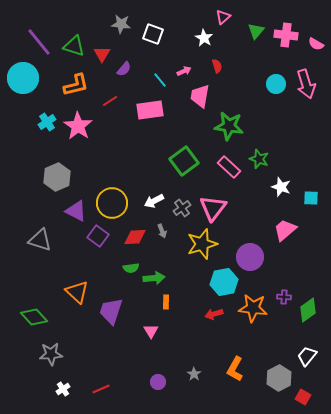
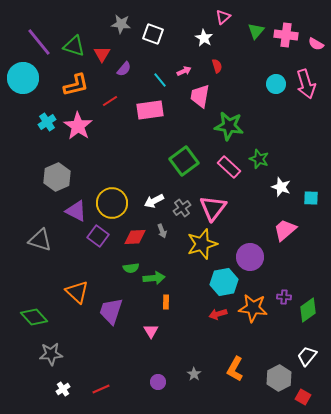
red arrow at (214, 314): moved 4 px right
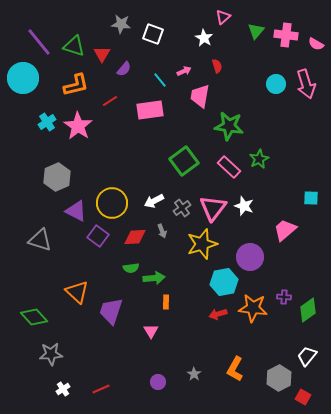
green star at (259, 159): rotated 24 degrees clockwise
white star at (281, 187): moved 37 px left, 19 px down
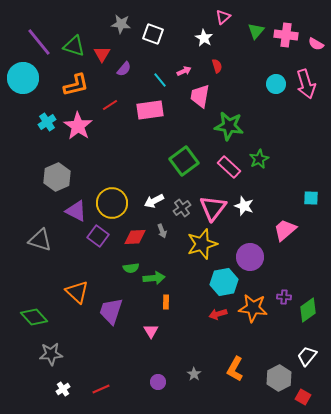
red line at (110, 101): moved 4 px down
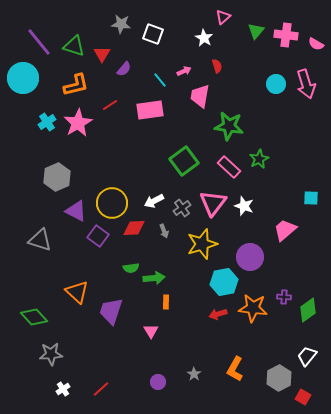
pink star at (78, 126): moved 3 px up; rotated 8 degrees clockwise
pink triangle at (213, 208): moved 5 px up
gray arrow at (162, 231): moved 2 px right
red diamond at (135, 237): moved 1 px left, 9 px up
red line at (101, 389): rotated 18 degrees counterclockwise
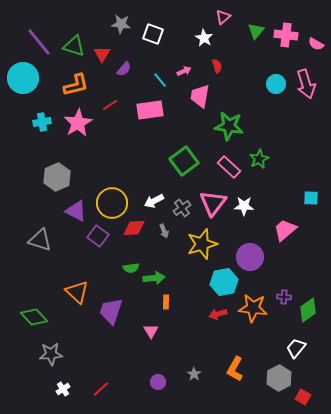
cyan cross at (47, 122): moved 5 px left; rotated 24 degrees clockwise
white star at (244, 206): rotated 18 degrees counterclockwise
white trapezoid at (307, 356): moved 11 px left, 8 px up
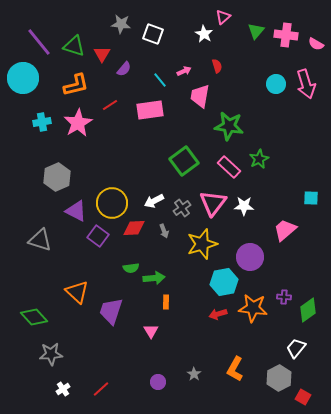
white star at (204, 38): moved 4 px up
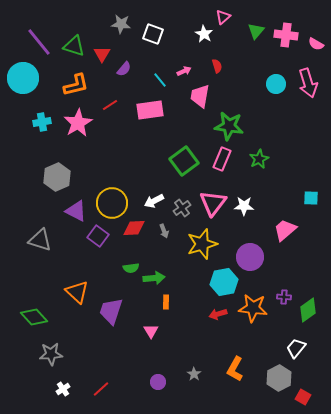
pink arrow at (306, 84): moved 2 px right, 1 px up
pink rectangle at (229, 167): moved 7 px left, 8 px up; rotated 70 degrees clockwise
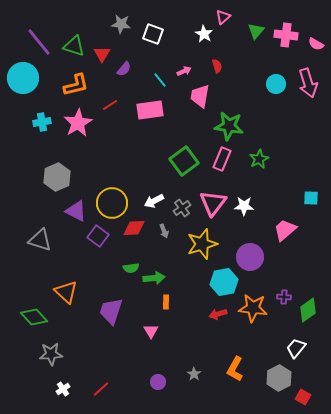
orange triangle at (77, 292): moved 11 px left
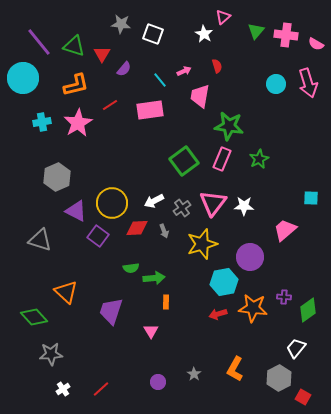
red diamond at (134, 228): moved 3 px right
